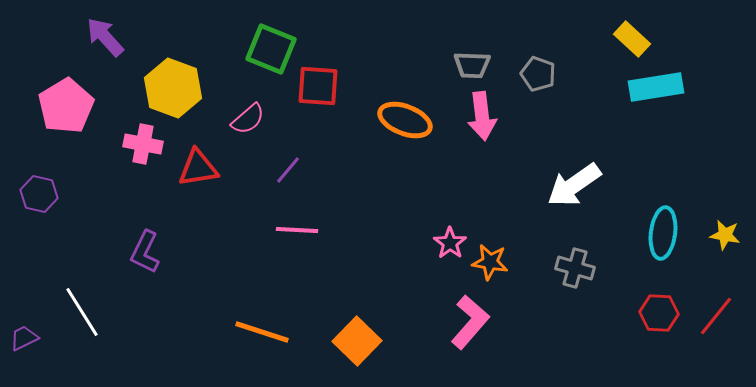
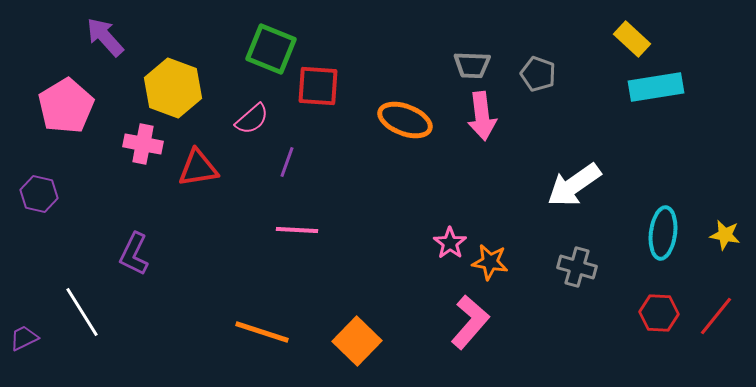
pink semicircle: moved 4 px right
purple line: moved 1 px left, 8 px up; rotated 20 degrees counterclockwise
purple L-shape: moved 11 px left, 2 px down
gray cross: moved 2 px right, 1 px up
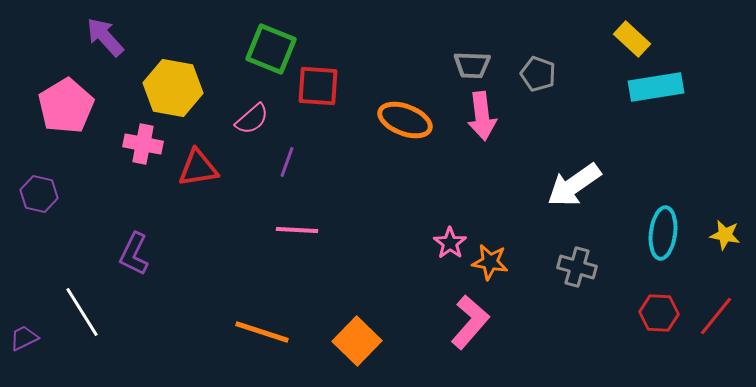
yellow hexagon: rotated 10 degrees counterclockwise
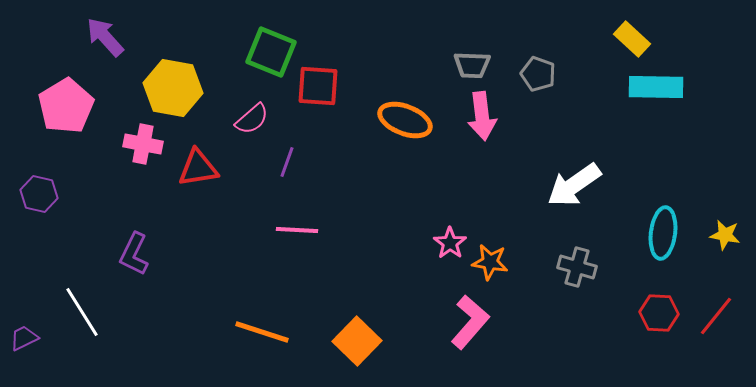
green square: moved 3 px down
cyan rectangle: rotated 10 degrees clockwise
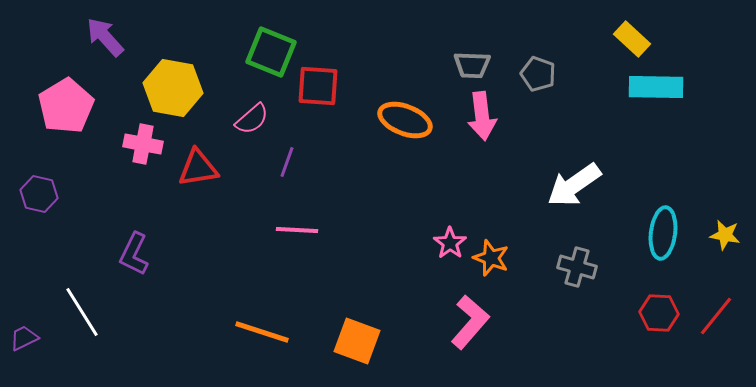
orange star: moved 1 px right, 4 px up; rotated 12 degrees clockwise
orange square: rotated 24 degrees counterclockwise
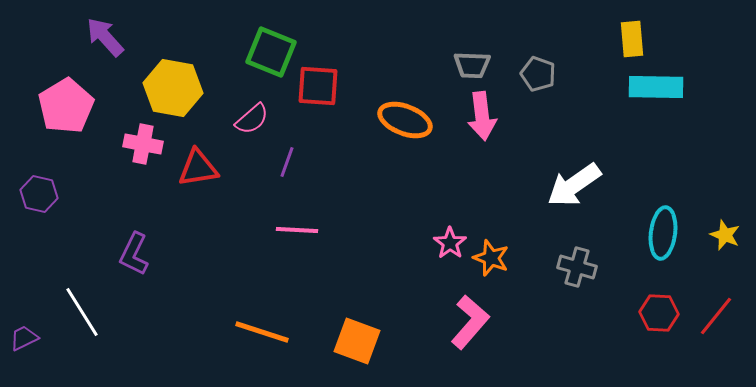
yellow rectangle: rotated 42 degrees clockwise
yellow star: rotated 12 degrees clockwise
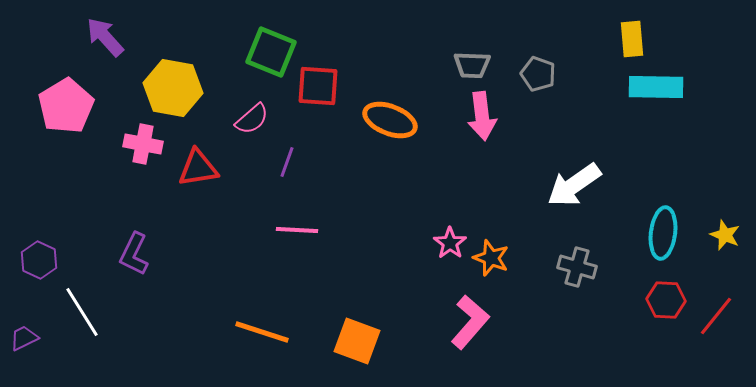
orange ellipse: moved 15 px left
purple hexagon: moved 66 px down; rotated 12 degrees clockwise
red hexagon: moved 7 px right, 13 px up
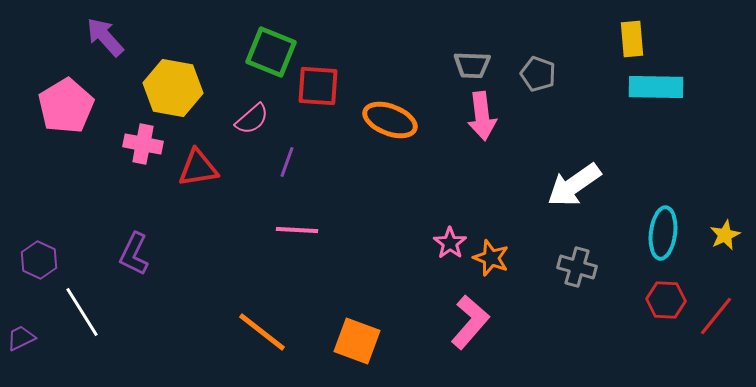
yellow star: rotated 24 degrees clockwise
orange line: rotated 20 degrees clockwise
purple trapezoid: moved 3 px left
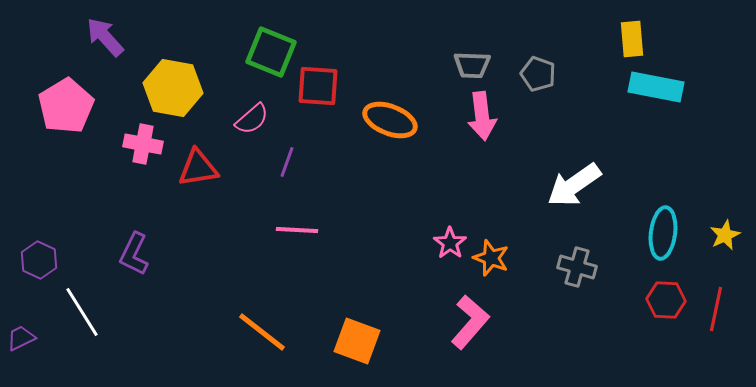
cyan rectangle: rotated 10 degrees clockwise
red line: moved 7 px up; rotated 27 degrees counterclockwise
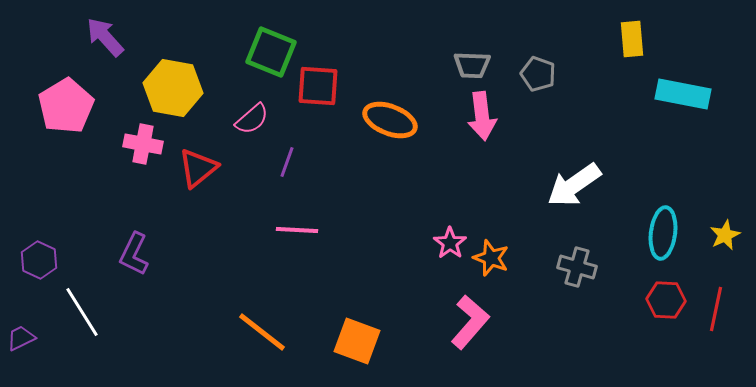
cyan rectangle: moved 27 px right, 7 px down
red triangle: rotated 30 degrees counterclockwise
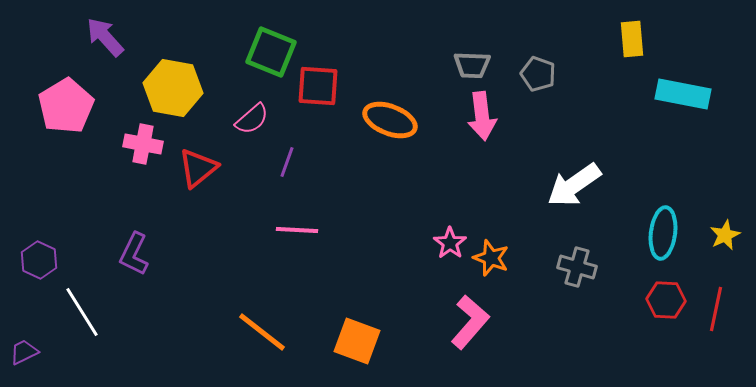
purple trapezoid: moved 3 px right, 14 px down
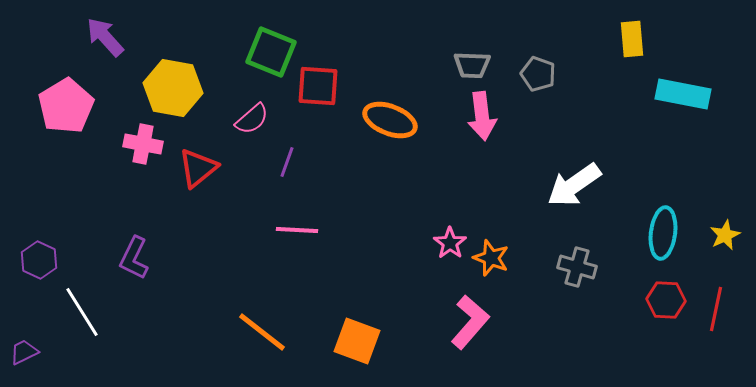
purple L-shape: moved 4 px down
